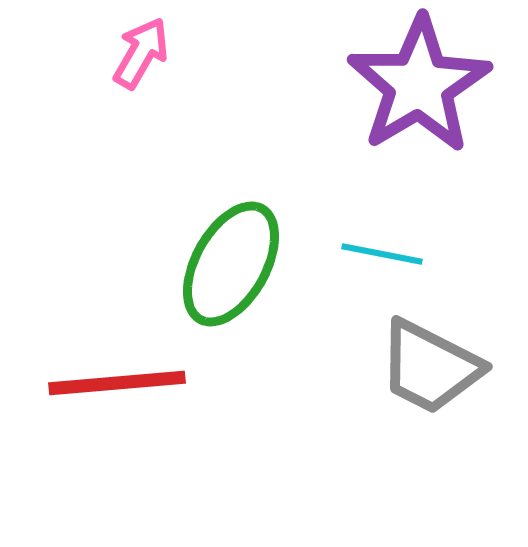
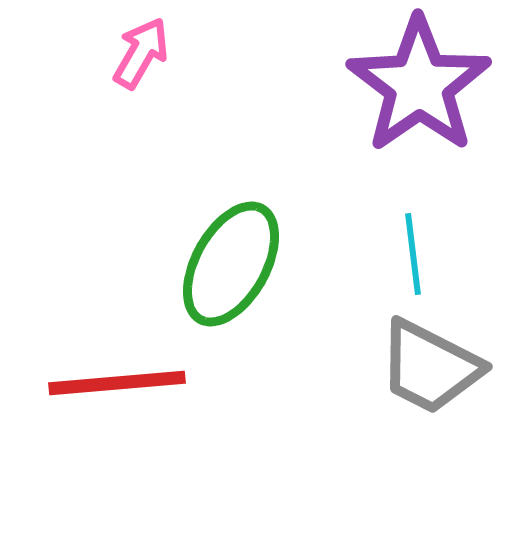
purple star: rotated 4 degrees counterclockwise
cyan line: moved 31 px right; rotated 72 degrees clockwise
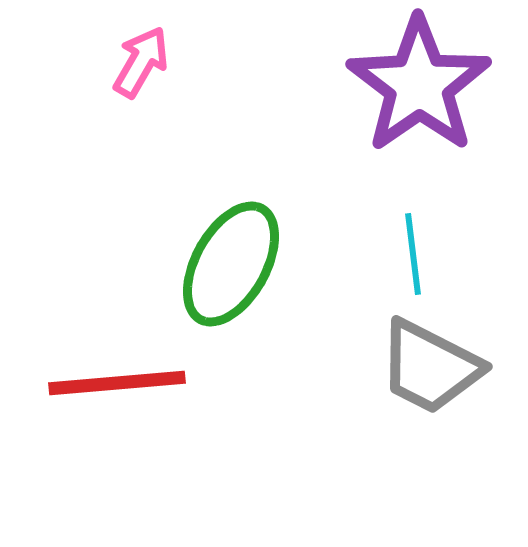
pink arrow: moved 9 px down
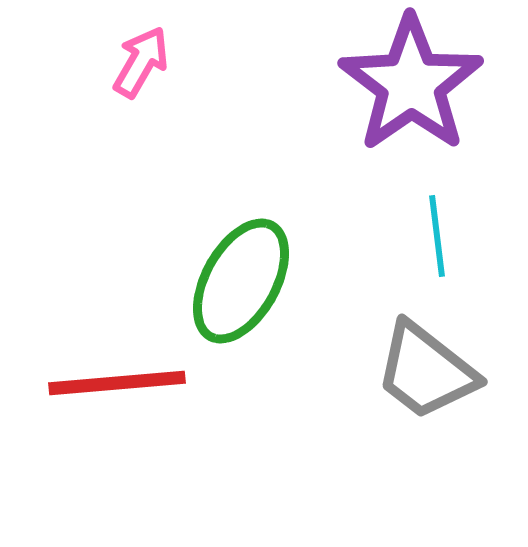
purple star: moved 8 px left, 1 px up
cyan line: moved 24 px right, 18 px up
green ellipse: moved 10 px right, 17 px down
gray trapezoid: moved 4 px left, 4 px down; rotated 11 degrees clockwise
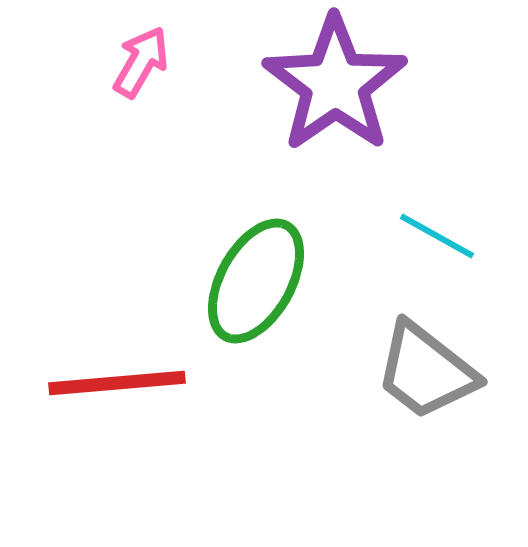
purple star: moved 76 px left
cyan line: rotated 54 degrees counterclockwise
green ellipse: moved 15 px right
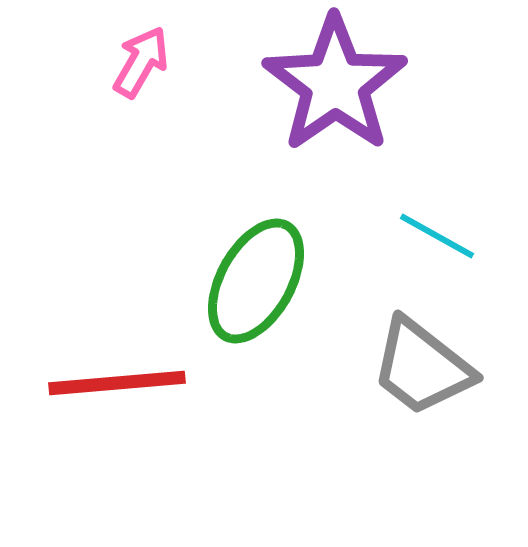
gray trapezoid: moved 4 px left, 4 px up
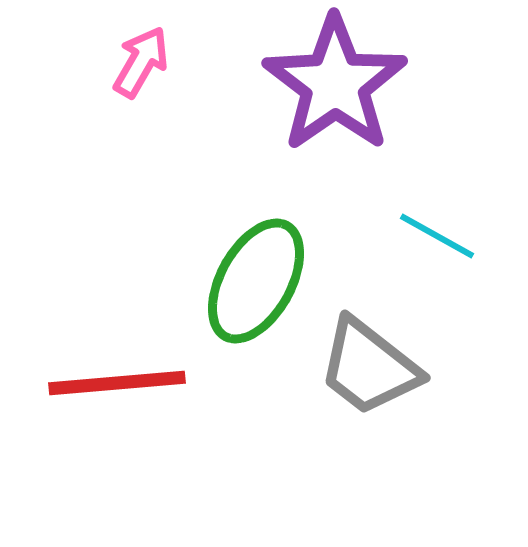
gray trapezoid: moved 53 px left
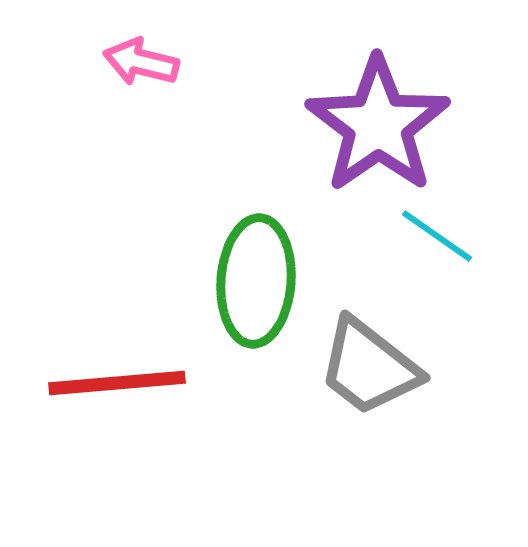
pink arrow: rotated 106 degrees counterclockwise
purple star: moved 43 px right, 41 px down
cyan line: rotated 6 degrees clockwise
green ellipse: rotated 25 degrees counterclockwise
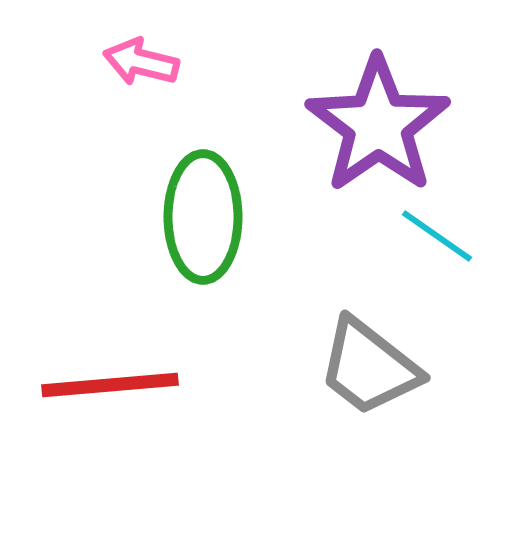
green ellipse: moved 53 px left, 64 px up; rotated 4 degrees counterclockwise
red line: moved 7 px left, 2 px down
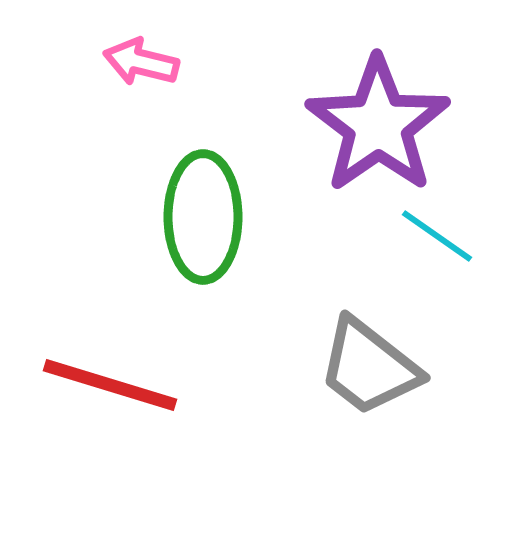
red line: rotated 22 degrees clockwise
